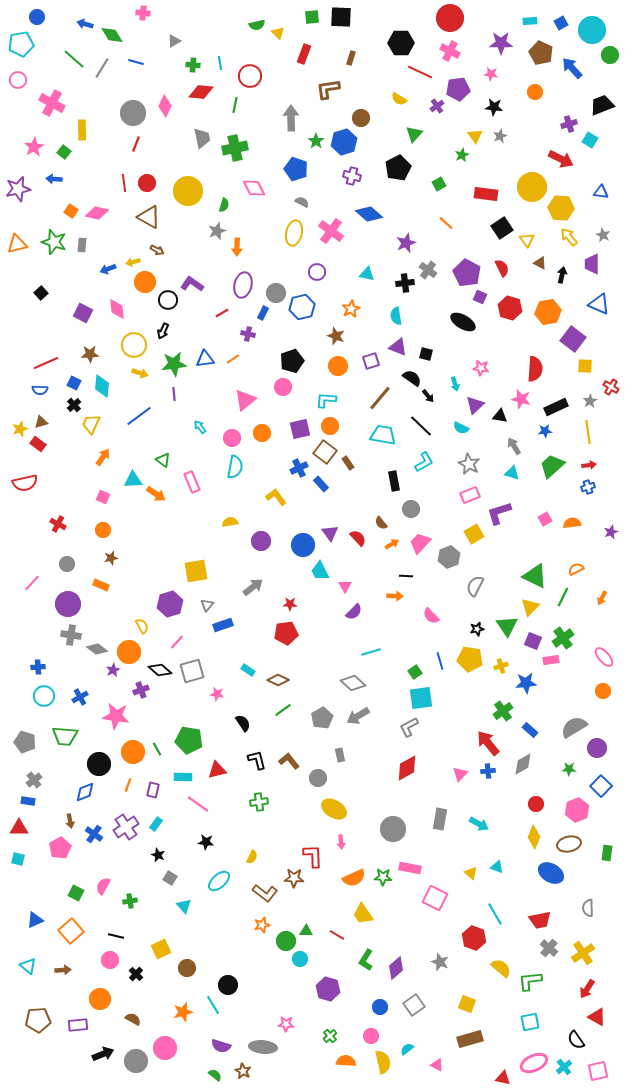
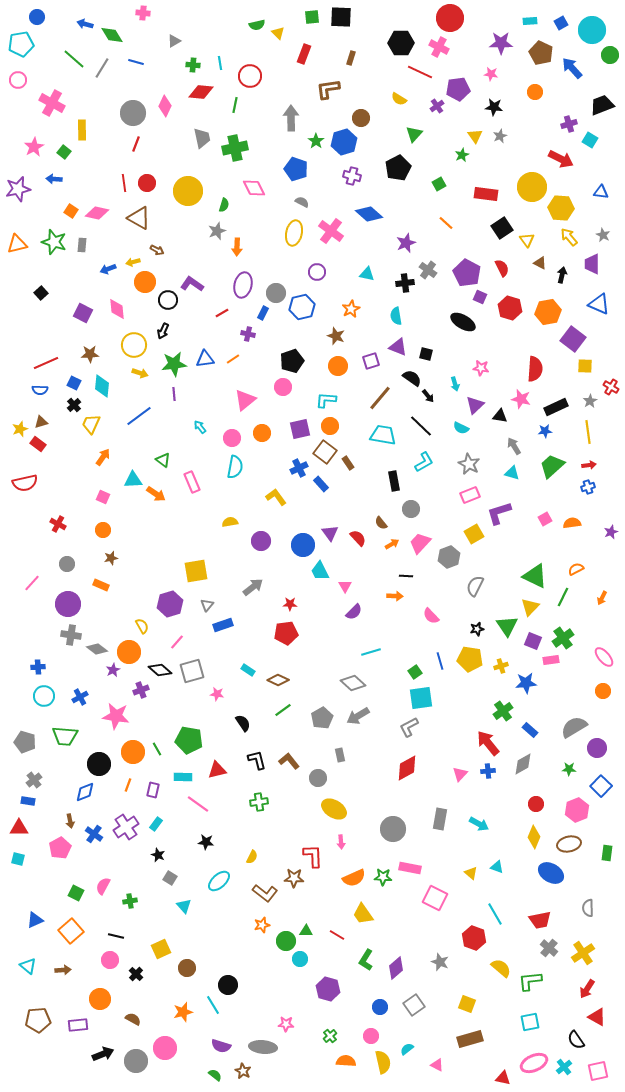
pink cross at (450, 51): moved 11 px left, 4 px up
brown triangle at (149, 217): moved 10 px left, 1 px down
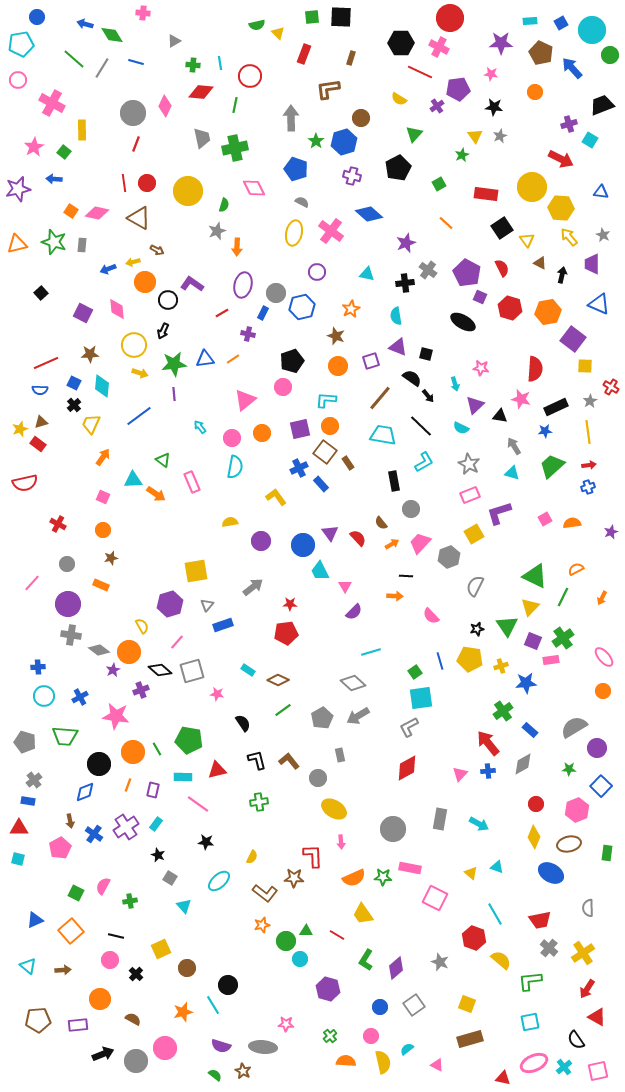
gray diamond at (97, 649): moved 2 px right, 1 px down
yellow semicircle at (501, 968): moved 8 px up
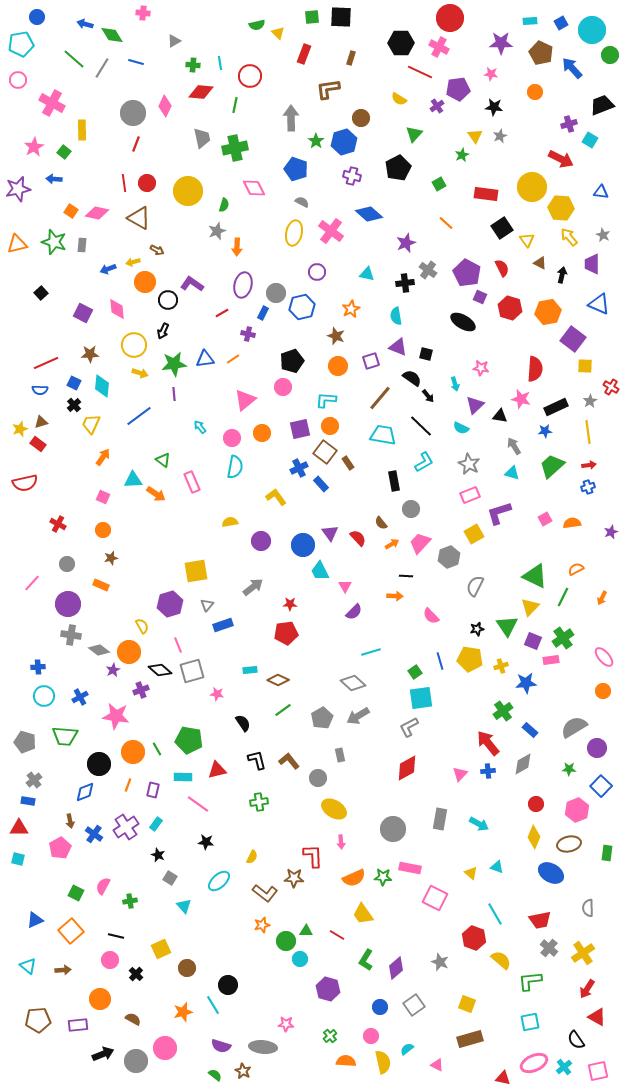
pink line at (177, 642): moved 1 px right, 3 px down; rotated 63 degrees counterclockwise
cyan rectangle at (248, 670): moved 2 px right; rotated 40 degrees counterclockwise
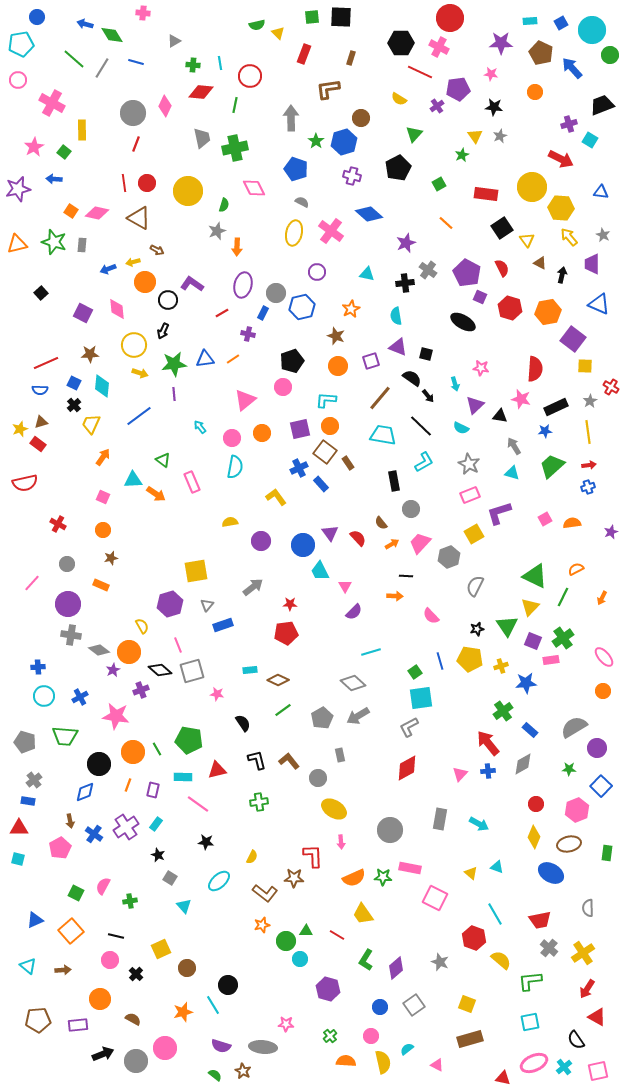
gray circle at (393, 829): moved 3 px left, 1 px down
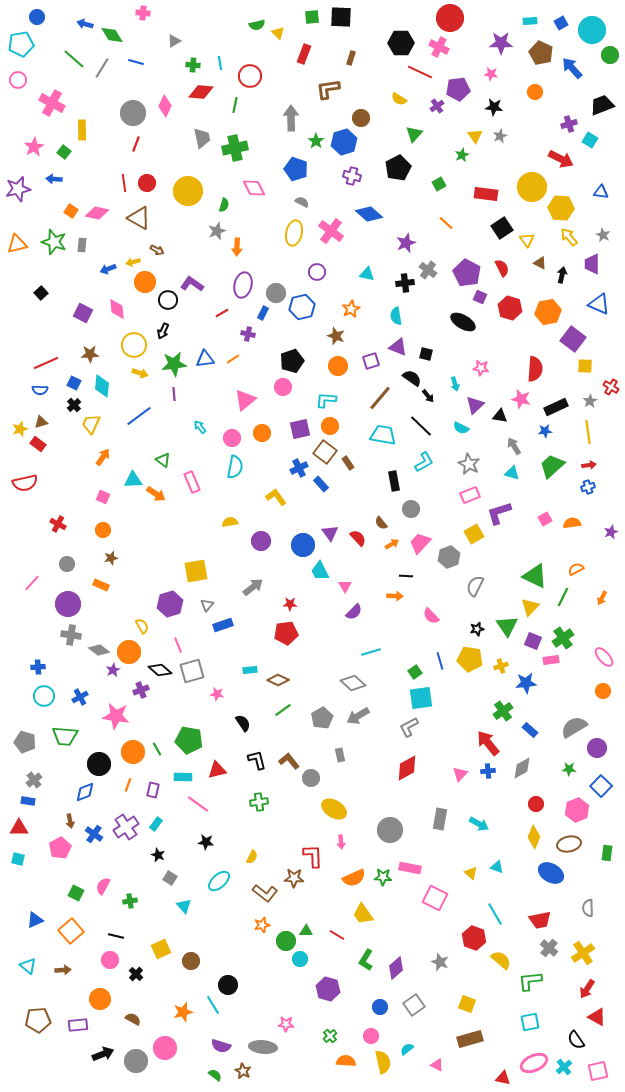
gray diamond at (523, 764): moved 1 px left, 4 px down
gray circle at (318, 778): moved 7 px left
brown circle at (187, 968): moved 4 px right, 7 px up
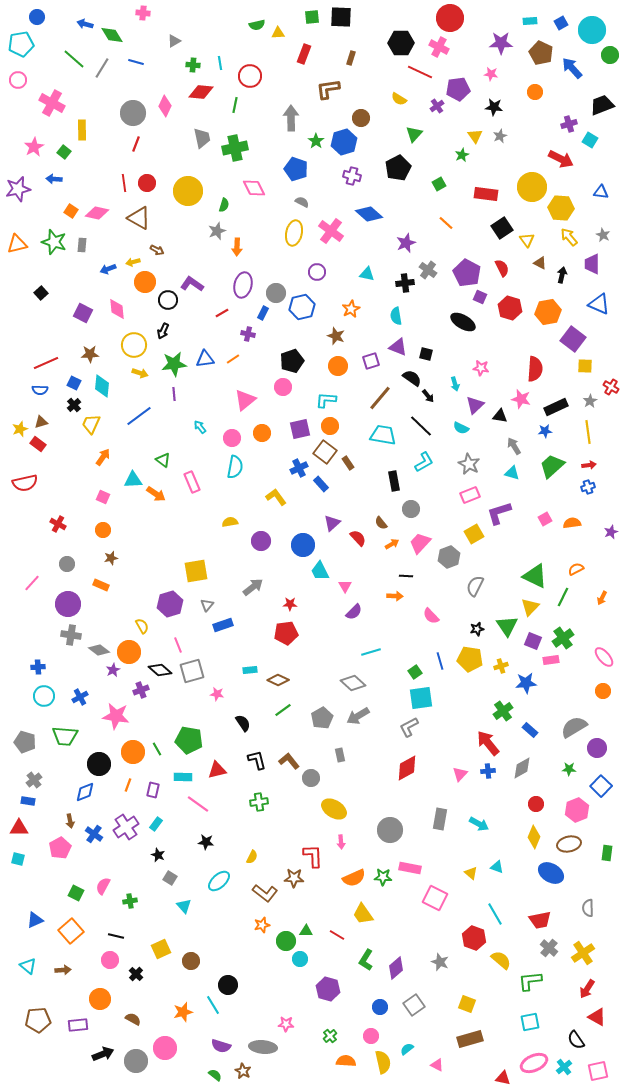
yellow triangle at (278, 33): rotated 48 degrees counterclockwise
purple triangle at (330, 533): moved 2 px right, 10 px up; rotated 24 degrees clockwise
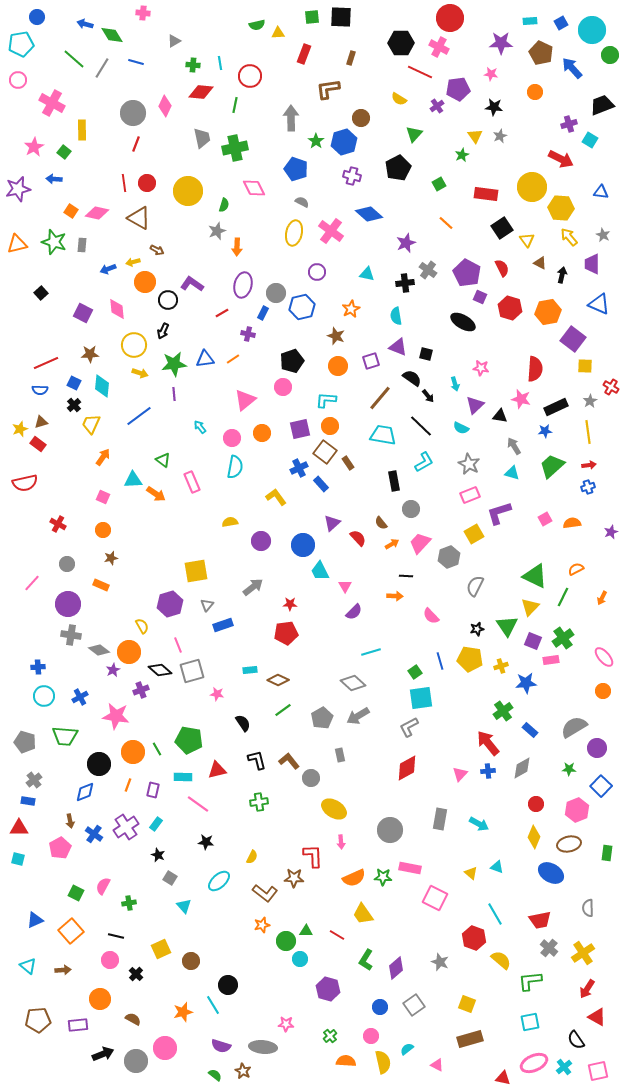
green cross at (130, 901): moved 1 px left, 2 px down
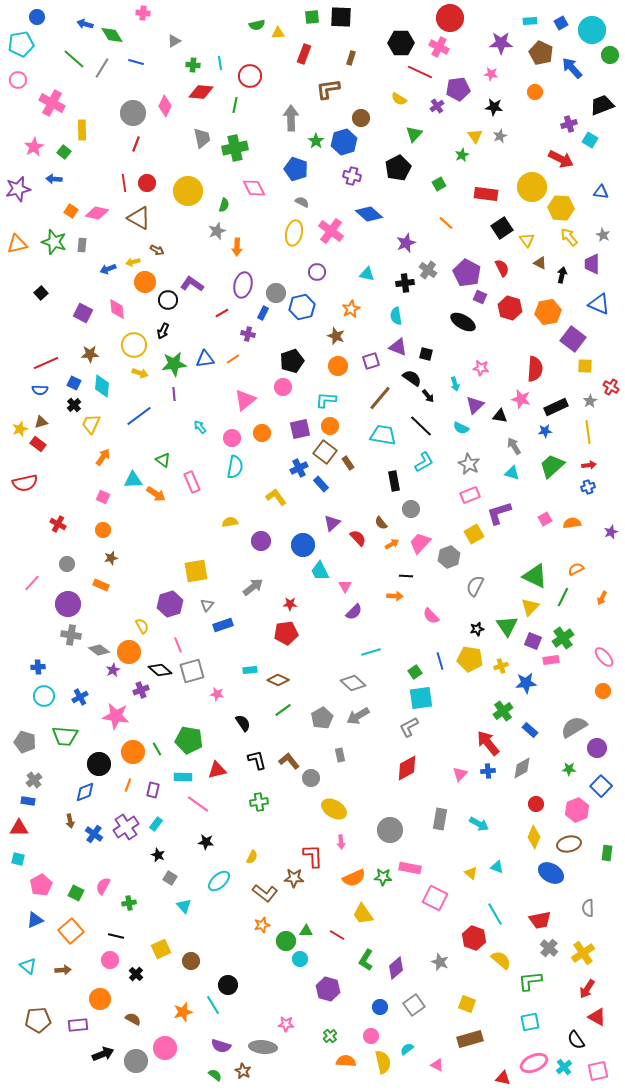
pink pentagon at (60, 848): moved 19 px left, 37 px down
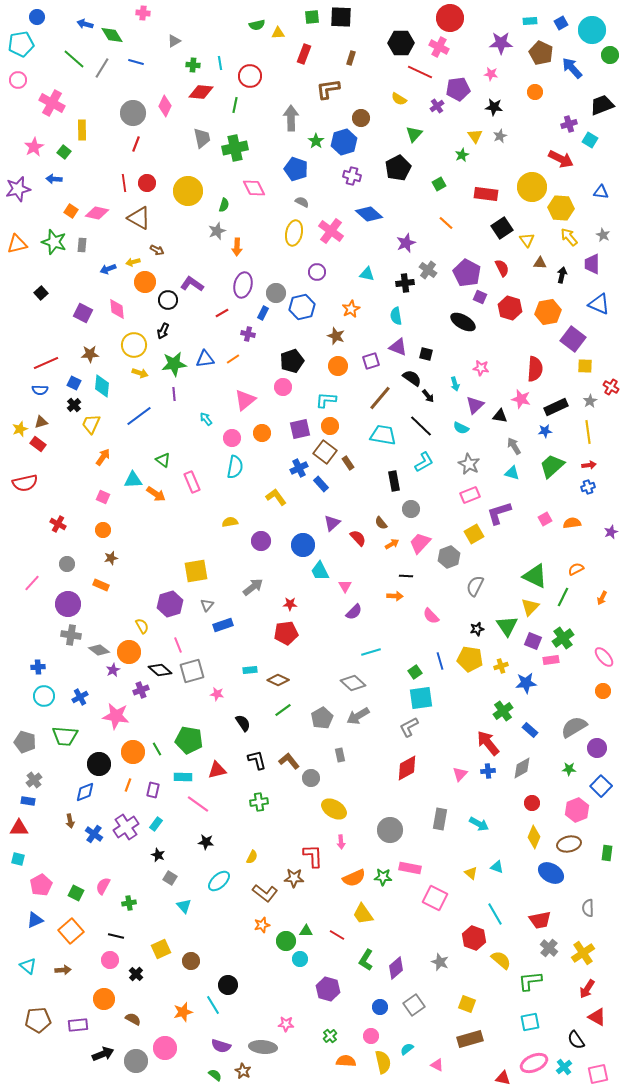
brown triangle at (540, 263): rotated 24 degrees counterclockwise
cyan arrow at (200, 427): moved 6 px right, 8 px up
red circle at (536, 804): moved 4 px left, 1 px up
orange circle at (100, 999): moved 4 px right
pink square at (598, 1071): moved 3 px down
